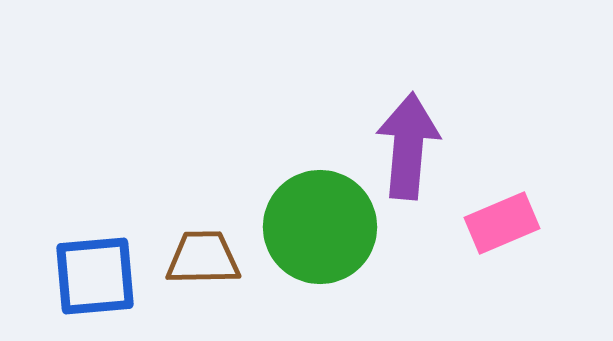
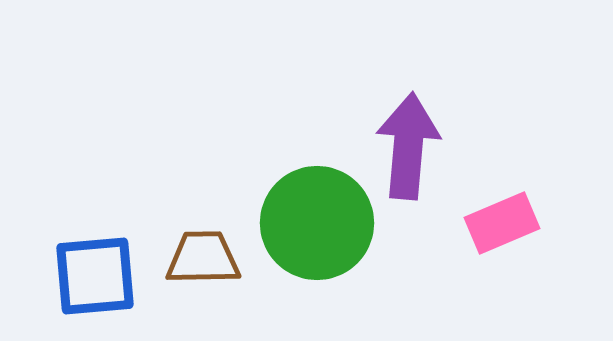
green circle: moved 3 px left, 4 px up
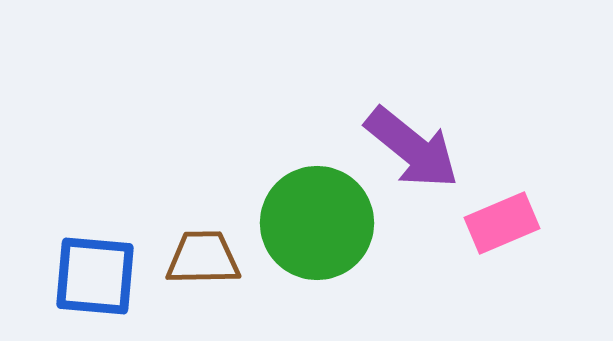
purple arrow: moved 4 px right, 2 px down; rotated 124 degrees clockwise
blue square: rotated 10 degrees clockwise
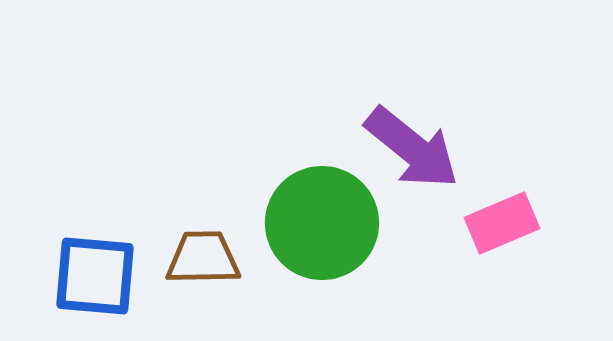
green circle: moved 5 px right
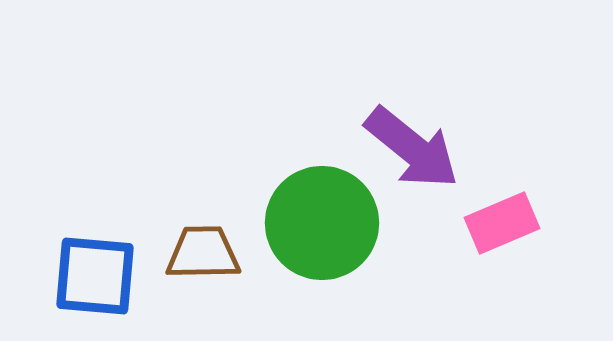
brown trapezoid: moved 5 px up
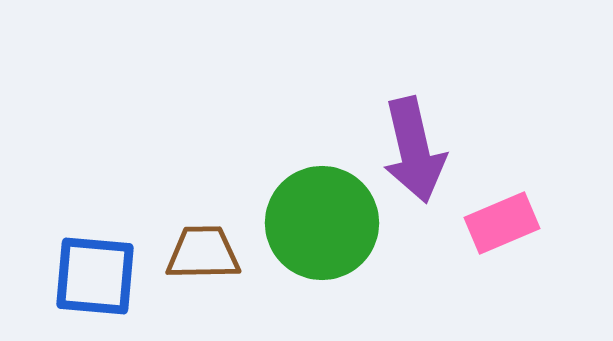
purple arrow: moved 2 px right, 2 px down; rotated 38 degrees clockwise
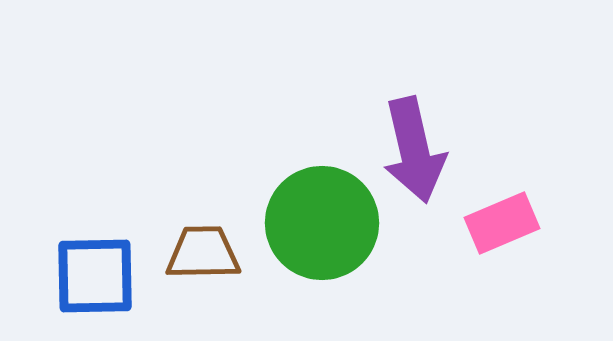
blue square: rotated 6 degrees counterclockwise
